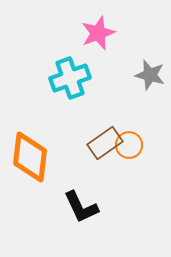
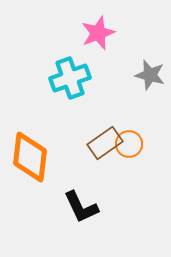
orange circle: moved 1 px up
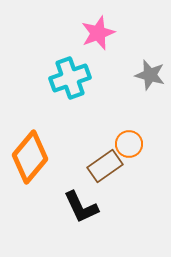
brown rectangle: moved 23 px down
orange diamond: rotated 33 degrees clockwise
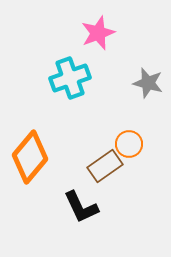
gray star: moved 2 px left, 8 px down
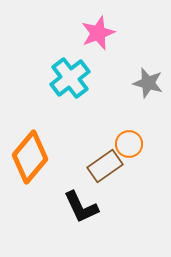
cyan cross: rotated 18 degrees counterclockwise
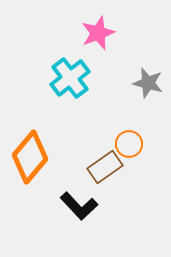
brown rectangle: moved 1 px down
black L-shape: moved 2 px left, 1 px up; rotated 18 degrees counterclockwise
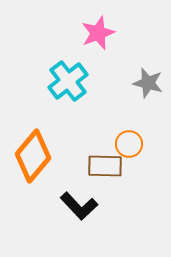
cyan cross: moved 2 px left, 3 px down
orange diamond: moved 3 px right, 1 px up
brown rectangle: moved 1 px up; rotated 36 degrees clockwise
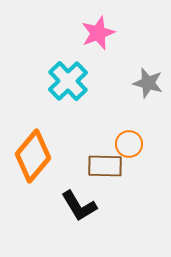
cyan cross: rotated 6 degrees counterclockwise
black L-shape: rotated 12 degrees clockwise
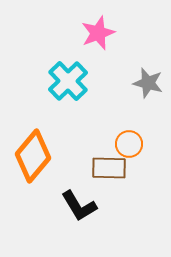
brown rectangle: moved 4 px right, 2 px down
